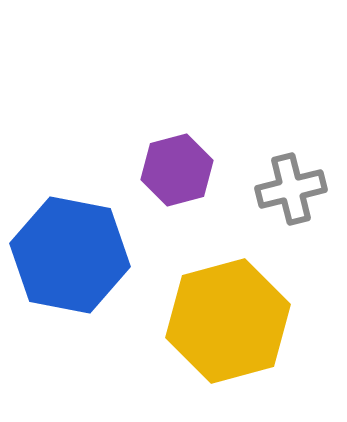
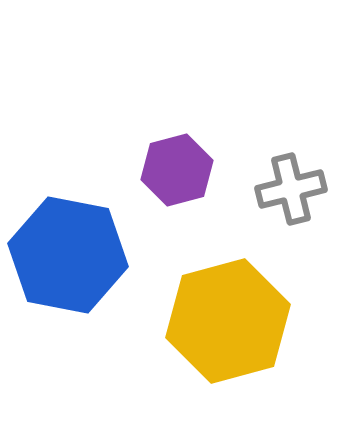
blue hexagon: moved 2 px left
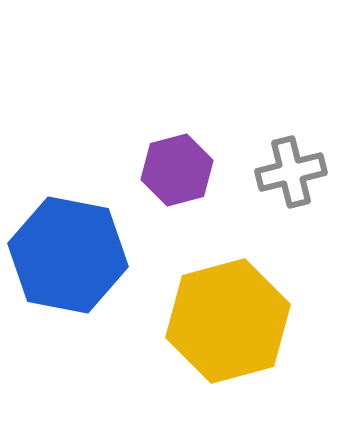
gray cross: moved 17 px up
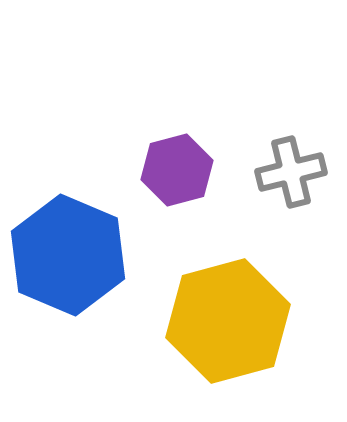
blue hexagon: rotated 12 degrees clockwise
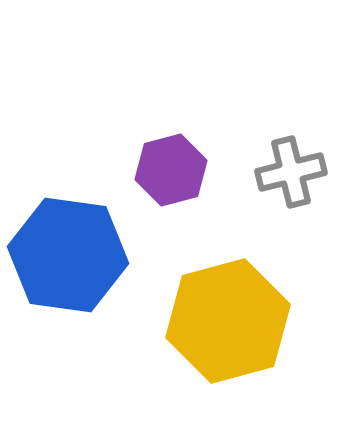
purple hexagon: moved 6 px left
blue hexagon: rotated 15 degrees counterclockwise
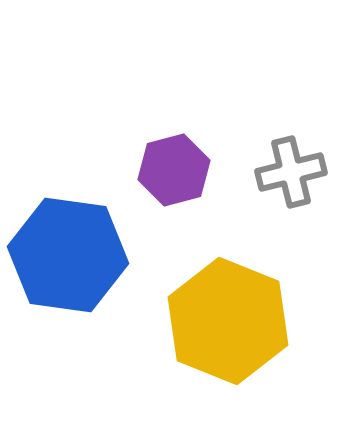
purple hexagon: moved 3 px right
yellow hexagon: rotated 23 degrees counterclockwise
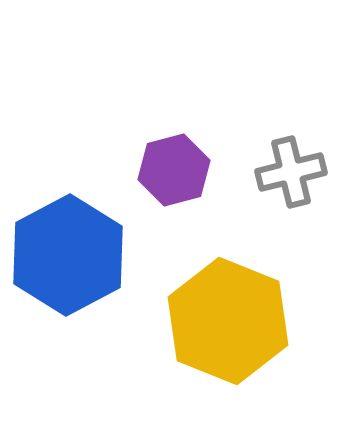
blue hexagon: rotated 24 degrees clockwise
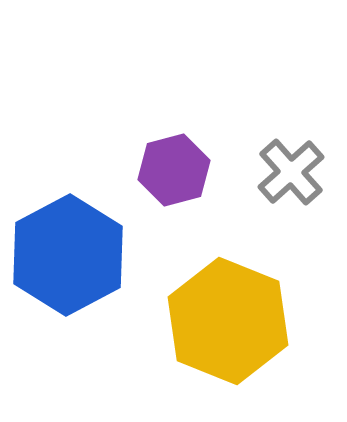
gray cross: rotated 28 degrees counterclockwise
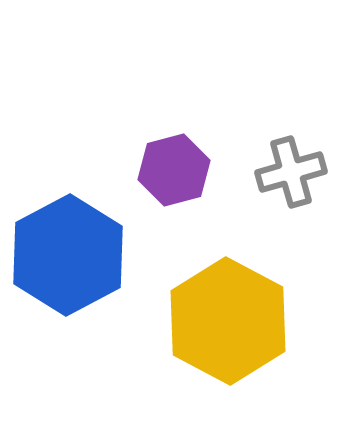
gray cross: rotated 26 degrees clockwise
yellow hexagon: rotated 6 degrees clockwise
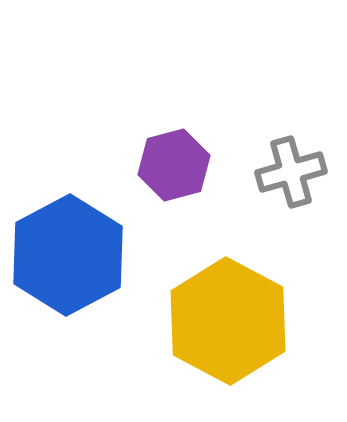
purple hexagon: moved 5 px up
